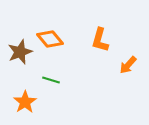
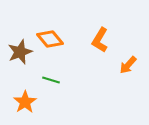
orange L-shape: rotated 15 degrees clockwise
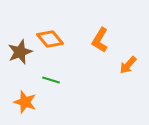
orange star: rotated 20 degrees counterclockwise
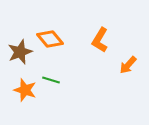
orange star: moved 12 px up
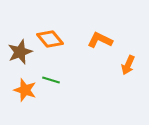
orange L-shape: rotated 85 degrees clockwise
orange arrow: rotated 18 degrees counterclockwise
